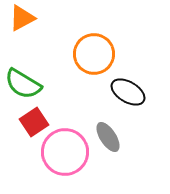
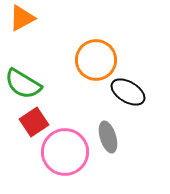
orange circle: moved 2 px right, 6 px down
gray ellipse: rotated 16 degrees clockwise
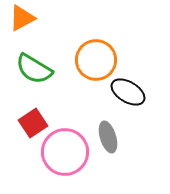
green semicircle: moved 11 px right, 15 px up
red square: moved 1 px left, 1 px down
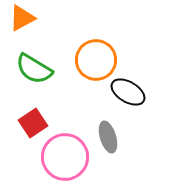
pink circle: moved 5 px down
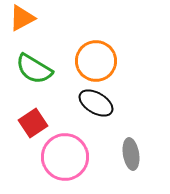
orange circle: moved 1 px down
black ellipse: moved 32 px left, 11 px down
gray ellipse: moved 23 px right, 17 px down; rotated 8 degrees clockwise
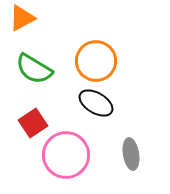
pink circle: moved 1 px right, 2 px up
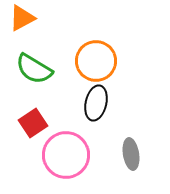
black ellipse: rotated 72 degrees clockwise
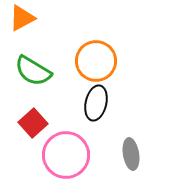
green semicircle: moved 1 px left, 2 px down
red square: rotated 8 degrees counterclockwise
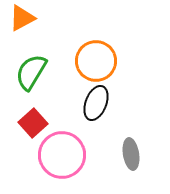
green semicircle: moved 2 px left, 1 px down; rotated 90 degrees clockwise
black ellipse: rotated 8 degrees clockwise
pink circle: moved 4 px left
